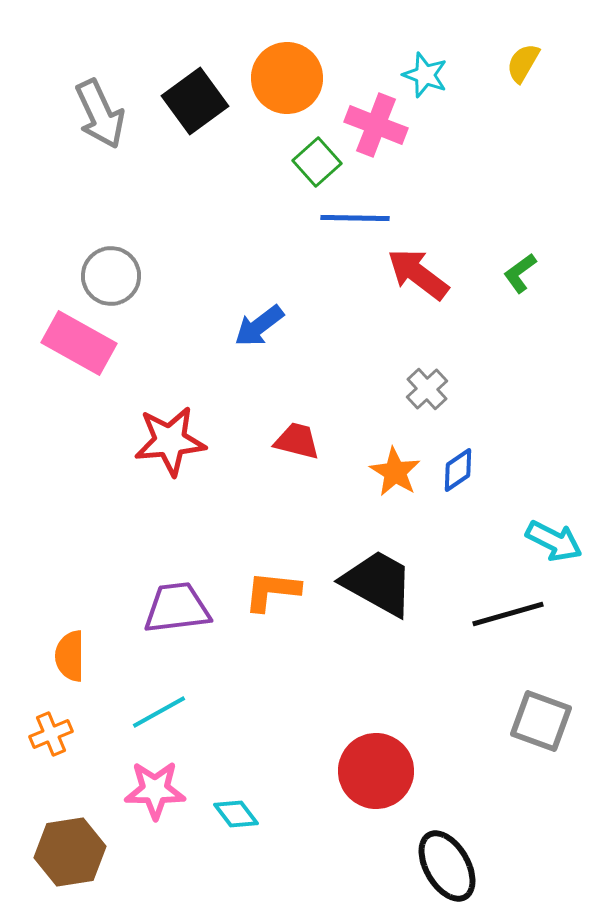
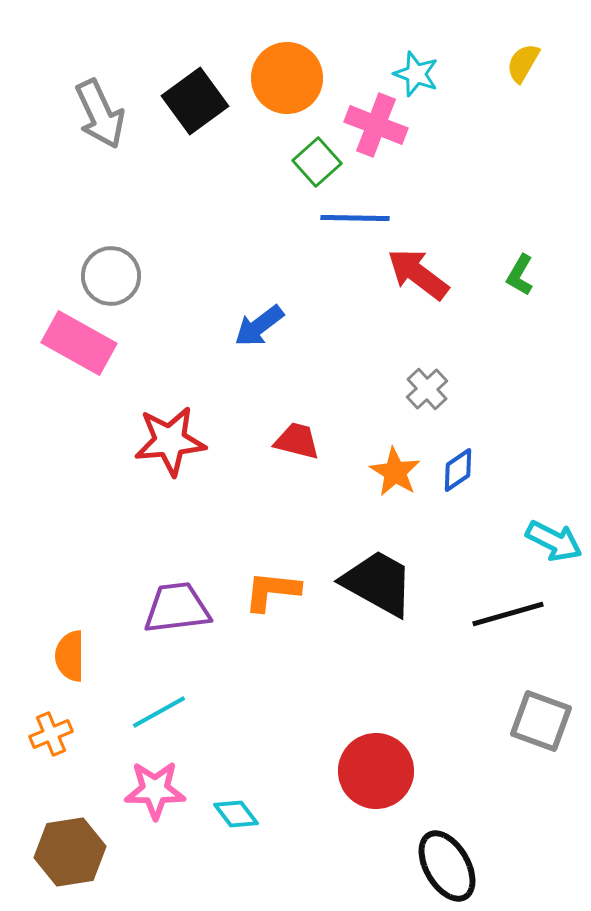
cyan star: moved 9 px left, 1 px up
green L-shape: moved 2 px down; rotated 24 degrees counterclockwise
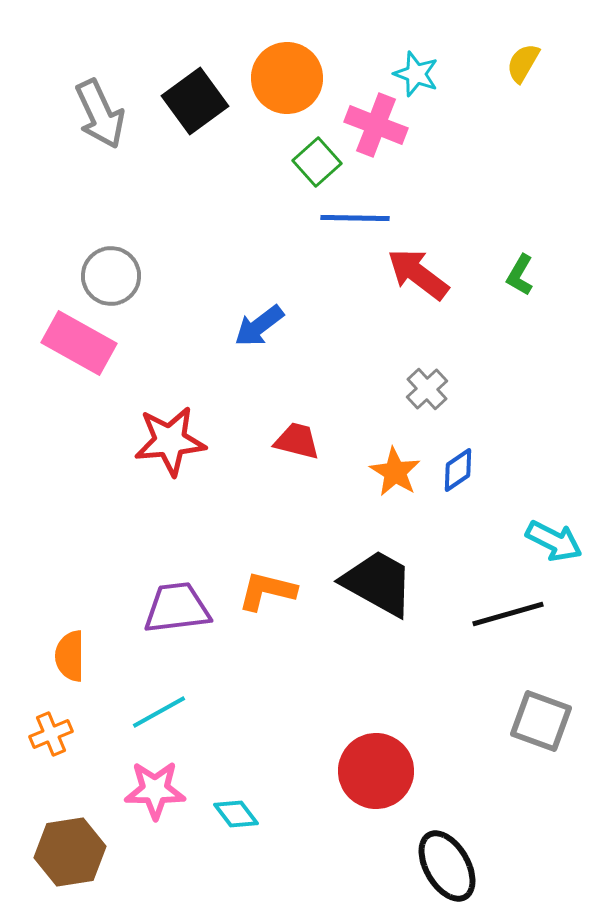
orange L-shape: moved 5 px left; rotated 8 degrees clockwise
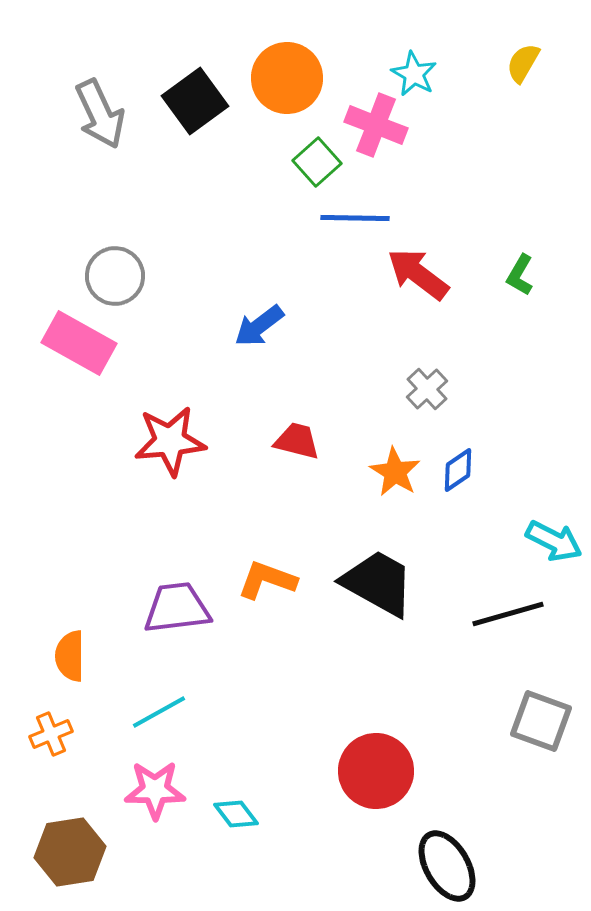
cyan star: moved 2 px left; rotated 9 degrees clockwise
gray circle: moved 4 px right
orange L-shape: moved 11 px up; rotated 6 degrees clockwise
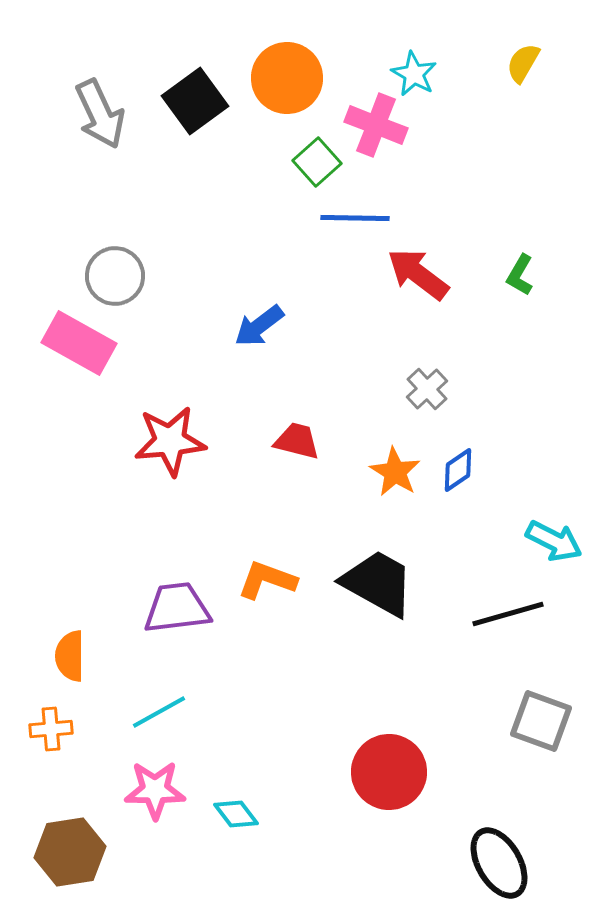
orange cross: moved 5 px up; rotated 18 degrees clockwise
red circle: moved 13 px right, 1 px down
black ellipse: moved 52 px right, 3 px up
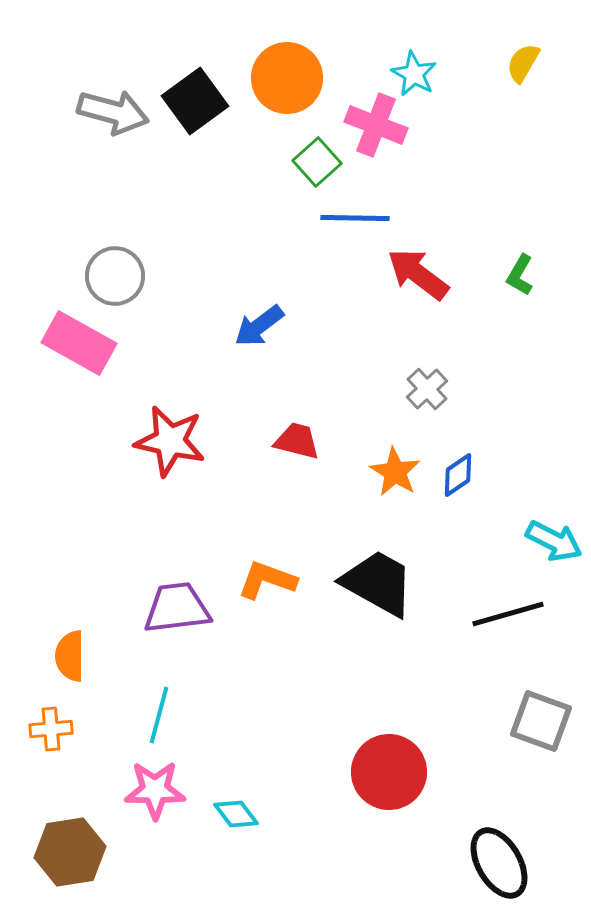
gray arrow: moved 13 px right, 2 px up; rotated 50 degrees counterclockwise
red star: rotated 18 degrees clockwise
blue diamond: moved 5 px down
cyan line: moved 3 px down; rotated 46 degrees counterclockwise
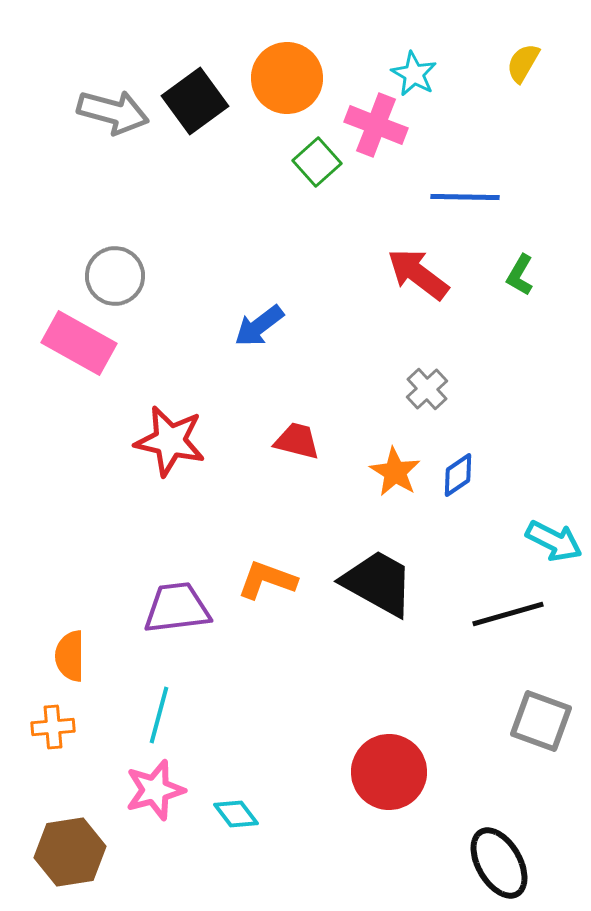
blue line: moved 110 px right, 21 px up
orange cross: moved 2 px right, 2 px up
pink star: rotated 16 degrees counterclockwise
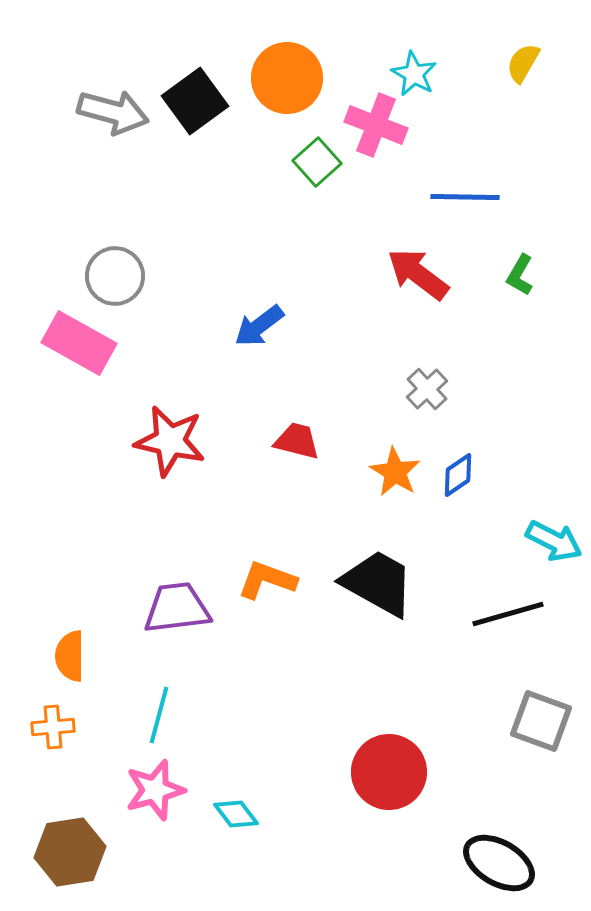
black ellipse: rotated 30 degrees counterclockwise
